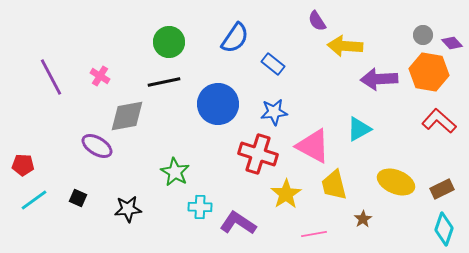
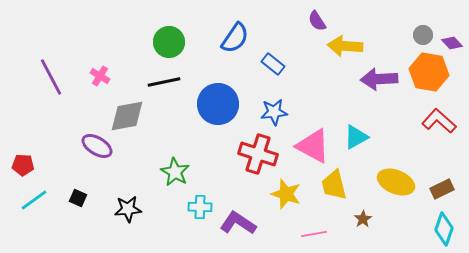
cyan triangle: moved 3 px left, 8 px down
yellow star: rotated 20 degrees counterclockwise
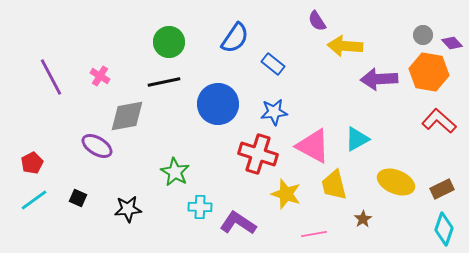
cyan triangle: moved 1 px right, 2 px down
red pentagon: moved 9 px right, 2 px up; rotated 30 degrees counterclockwise
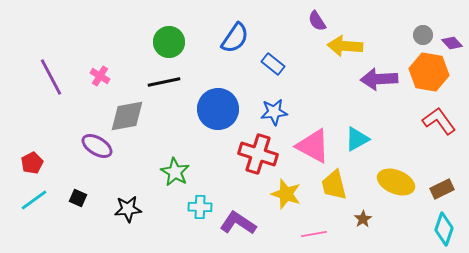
blue circle: moved 5 px down
red L-shape: rotated 12 degrees clockwise
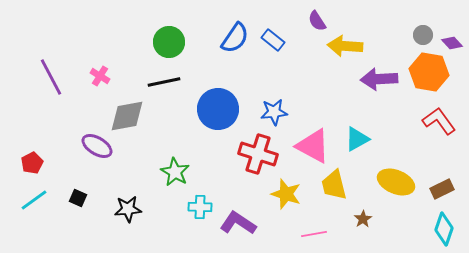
blue rectangle: moved 24 px up
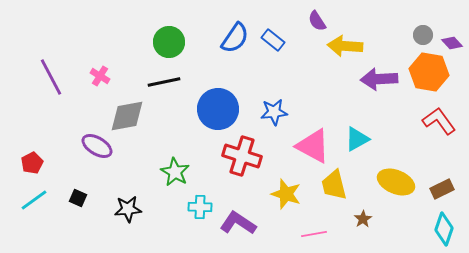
red cross: moved 16 px left, 2 px down
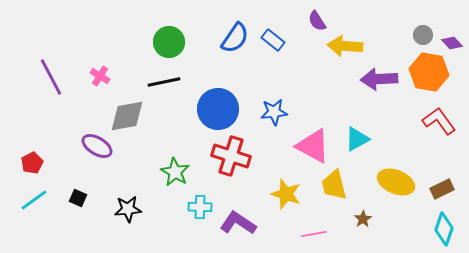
red cross: moved 11 px left
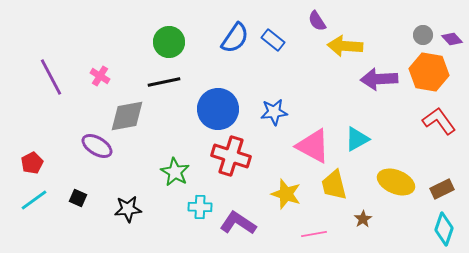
purple diamond: moved 4 px up
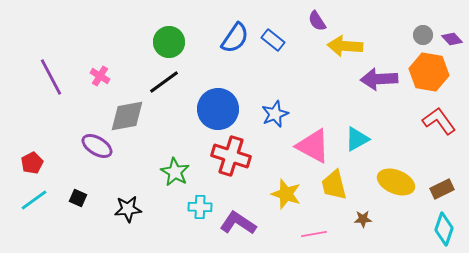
black line: rotated 24 degrees counterclockwise
blue star: moved 1 px right, 2 px down; rotated 16 degrees counterclockwise
brown star: rotated 30 degrees clockwise
